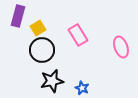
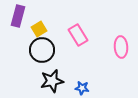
yellow square: moved 1 px right, 1 px down
pink ellipse: rotated 15 degrees clockwise
blue star: rotated 16 degrees counterclockwise
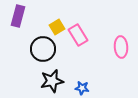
yellow square: moved 18 px right, 2 px up
black circle: moved 1 px right, 1 px up
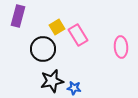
blue star: moved 8 px left
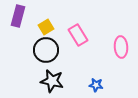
yellow square: moved 11 px left
black circle: moved 3 px right, 1 px down
black star: rotated 25 degrees clockwise
blue star: moved 22 px right, 3 px up
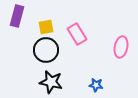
purple rectangle: moved 1 px left
yellow square: rotated 21 degrees clockwise
pink rectangle: moved 1 px left, 1 px up
pink ellipse: rotated 15 degrees clockwise
black star: moved 1 px left, 1 px down
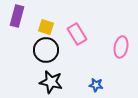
yellow square: rotated 28 degrees clockwise
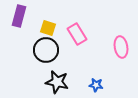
purple rectangle: moved 2 px right
yellow square: moved 2 px right, 1 px down
pink ellipse: rotated 20 degrees counterclockwise
black star: moved 6 px right
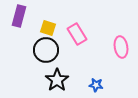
black star: moved 2 px up; rotated 25 degrees clockwise
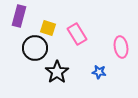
black circle: moved 11 px left, 2 px up
black star: moved 8 px up
blue star: moved 3 px right, 13 px up
